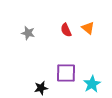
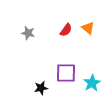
red semicircle: rotated 120 degrees counterclockwise
cyan star: moved 1 px up
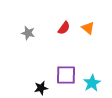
red semicircle: moved 2 px left, 2 px up
purple square: moved 2 px down
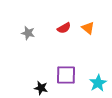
red semicircle: rotated 24 degrees clockwise
cyan star: moved 6 px right
black star: rotated 24 degrees clockwise
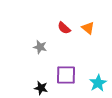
red semicircle: rotated 72 degrees clockwise
gray star: moved 12 px right, 14 px down
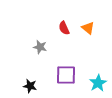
red semicircle: rotated 24 degrees clockwise
black star: moved 11 px left, 2 px up
